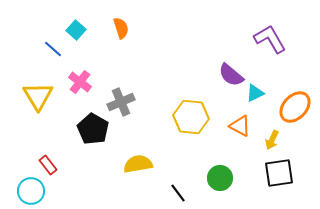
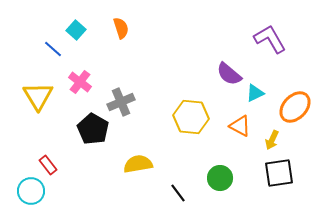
purple semicircle: moved 2 px left, 1 px up
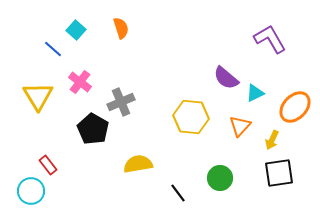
purple semicircle: moved 3 px left, 4 px down
orange triangle: rotated 45 degrees clockwise
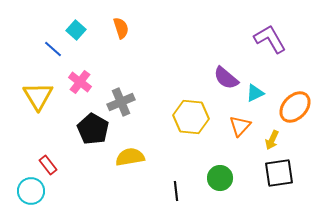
yellow semicircle: moved 8 px left, 7 px up
black line: moved 2 px left, 2 px up; rotated 30 degrees clockwise
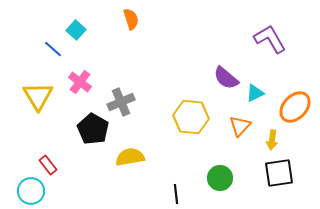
orange semicircle: moved 10 px right, 9 px up
yellow arrow: rotated 18 degrees counterclockwise
black line: moved 3 px down
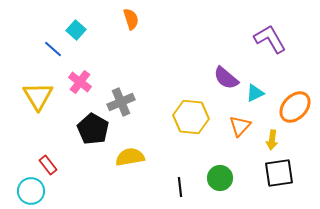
black line: moved 4 px right, 7 px up
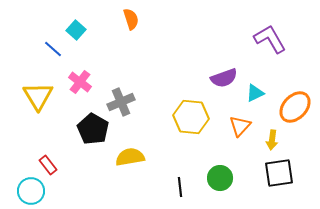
purple semicircle: moved 2 px left; rotated 60 degrees counterclockwise
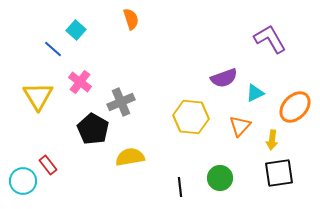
cyan circle: moved 8 px left, 10 px up
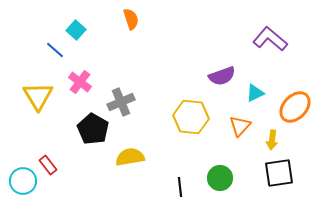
purple L-shape: rotated 20 degrees counterclockwise
blue line: moved 2 px right, 1 px down
purple semicircle: moved 2 px left, 2 px up
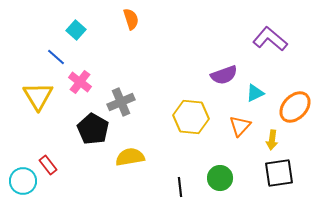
blue line: moved 1 px right, 7 px down
purple semicircle: moved 2 px right, 1 px up
